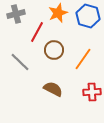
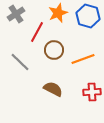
gray cross: rotated 18 degrees counterclockwise
orange line: rotated 35 degrees clockwise
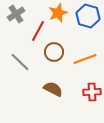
red line: moved 1 px right, 1 px up
brown circle: moved 2 px down
orange line: moved 2 px right
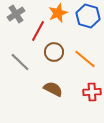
orange line: rotated 60 degrees clockwise
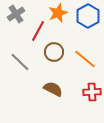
blue hexagon: rotated 15 degrees clockwise
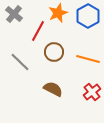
gray cross: moved 2 px left; rotated 18 degrees counterclockwise
orange line: moved 3 px right; rotated 25 degrees counterclockwise
red cross: rotated 36 degrees counterclockwise
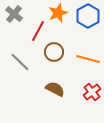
brown semicircle: moved 2 px right
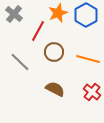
blue hexagon: moved 2 px left, 1 px up
red cross: rotated 12 degrees counterclockwise
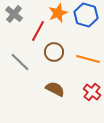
blue hexagon: rotated 15 degrees counterclockwise
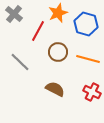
blue hexagon: moved 9 px down
brown circle: moved 4 px right
red cross: rotated 12 degrees counterclockwise
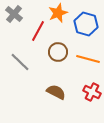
brown semicircle: moved 1 px right, 3 px down
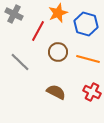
gray cross: rotated 12 degrees counterclockwise
